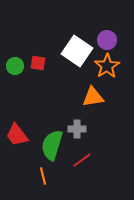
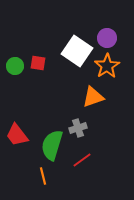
purple circle: moved 2 px up
orange triangle: rotated 10 degrees counterclockwise
gray cross: moved 1 px right, 1 px up; rotated 18 degrees counterclockwise
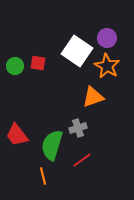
orange star: rotated 10 degrees counterclockwise
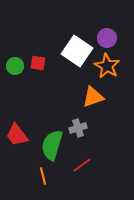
red line: moved 5 px down
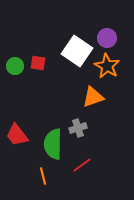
green semicircle: moved 1 px right, 1 px up; rotated 16 degrees counterclockwise
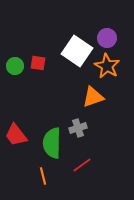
red trapezoid: moved 1 px left
green semicircle: moved 1 px left, 1 px up
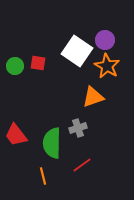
purple circle: moved 2 px left, 2 px down
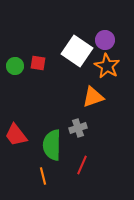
green semicircle: moved 2 px down
red line: rotated 30 degrees counterclockwise
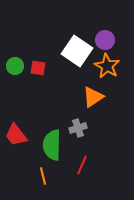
red square: moved 5 px down
orange triangle: rotated 15 degrees counterclockwise
